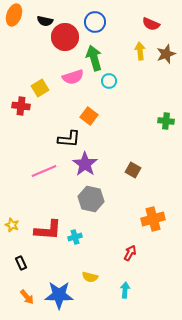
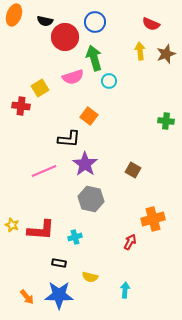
red L-shape: moved 7 px left
red arrow: moved 11 px up
black rectangle: moved 38 px right; rotated 56 degrees counterclockwise
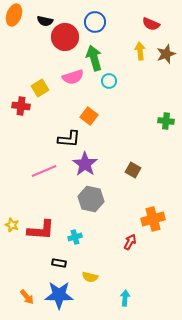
cyan arrow: moved 8 px down
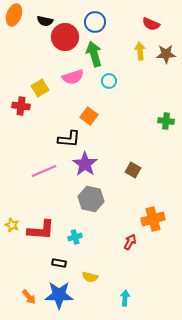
brown star: rotated 18 degrees clockwise
green arrow: moved 4 px up
orange arrow: moved 2 px right
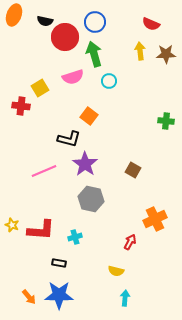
black L-shape: rotated 10 degrees clockwise
orange cross: moved 2 px right; rotated 10 degrees counterclockwise
yellow semicircle: moved 26 px right, 6 px up
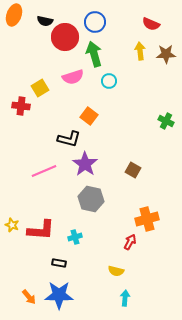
green cross: rotated 21 degrees clockwise
orange cross: moved 8 px left; rotated 10 degrees clockwise
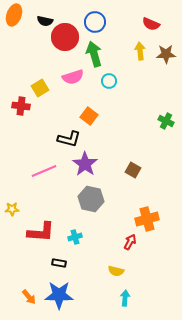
yellow star: moved 16 px up; rotated 24 degrees counterclockwise
red L-shape: moved 2 px down
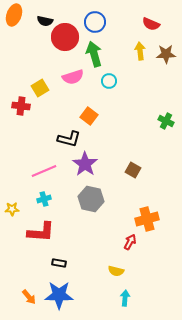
cyan cross: moved 31 px left, 38 px up
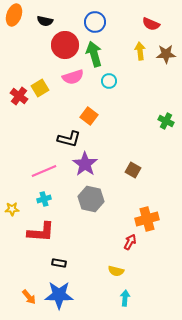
red circle: moved 8 px down
red cross: moved 2 px left, 10 px up; rotated 30 degrees clockwise
